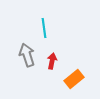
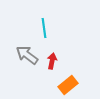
gray arrow: rotated 35 degrees counterclockwise
orange rectangle: moved 6 px left, 6 px down
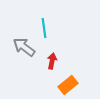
gray arrow: moved 3 px left, 8 px up
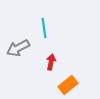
gray arrow: moved 6 px left, 1 px down; rotated 65 degrees counterclockwise
red arrow: moved 1 px left, 1 px down
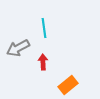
red arrow: moved 8 px left; rotated 14 degrees counterclockwise
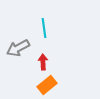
orange rectangle: moved 21 px left
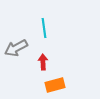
gray arrow: moved 2 px left
orange rectangle: moved 8 px right; rotated 24 degrees clockwise
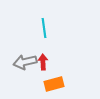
gray arrow: moved 9 px right, 14 px down; rotated 15 degrees clockwise
orange rectangle: moved 1 px left, 1 px up
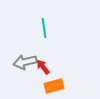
red arrow: moved 5 px down; rotated 35 degrees counterclockwise
orange rectangle: moved 2 px down
